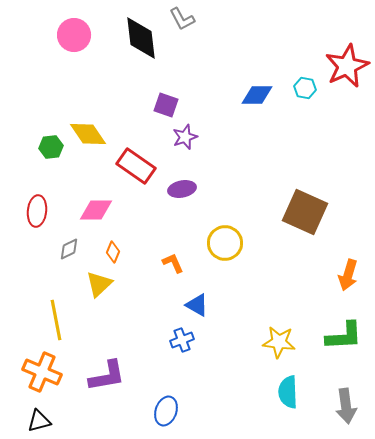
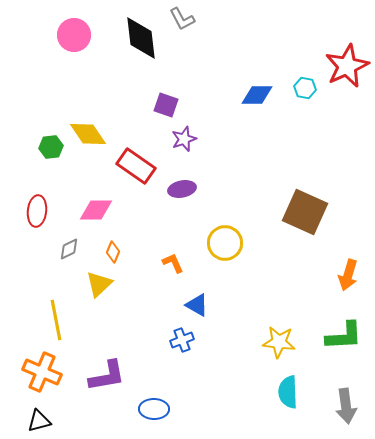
purple star: moved 1 px left, 2 px down
blue ellipse: moved 12 px left, 2 px up; rotated 72 degrees clockwise
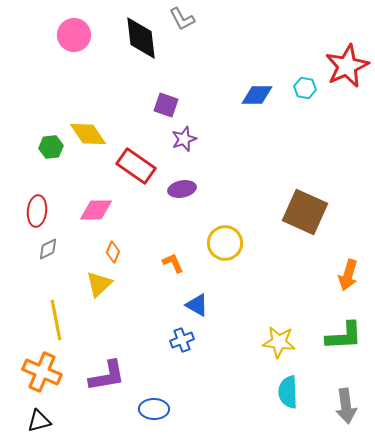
gray diamond: moved 21 px left
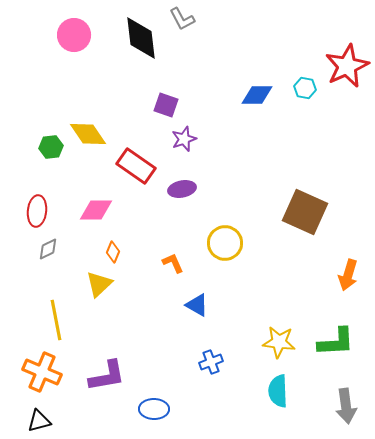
green L-shape: moved 8 px left, 6 px down
blue cross: moved 29 px right, 22 px down
cyan semicircle: moved 10 px left, 1 px up
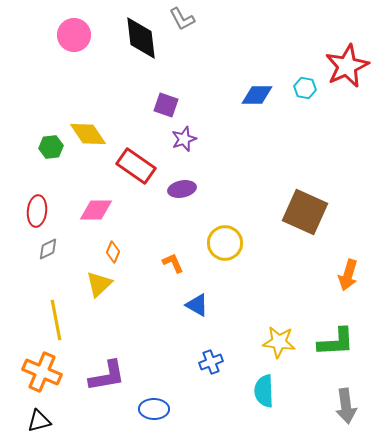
cyan semicircle: moved 14 px left
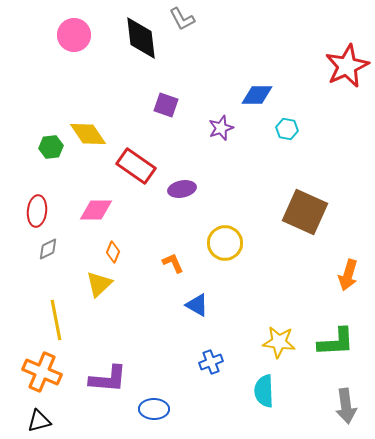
cyan hexagon: moved 18 px left, 41 px down
purple star: moved 37 px right, 11 px up
purple L-shape: moved 1 px right, 3 px down; rotated 15 degrees clockwise
